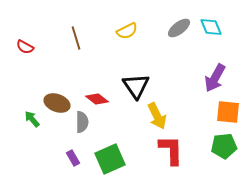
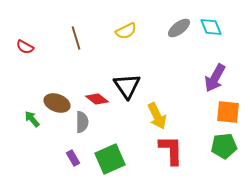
yellow semicircle: moved 1 px left
black triangle: moved 9 px left
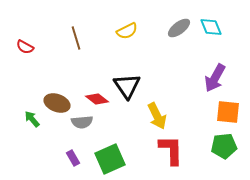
yellow semicircle: moved 1 px right
gray semicircle: rotated 85 degrees clockwise
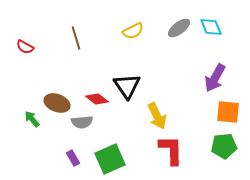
yellow semicircle: moved 6 px right
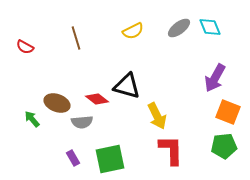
cyan diamond: moved 1 px left
black triangle: rotated 40 degrees counterclockwise
orange square: rotated 15 degrees clockwise
green square: rotated 12 degrees clockwise
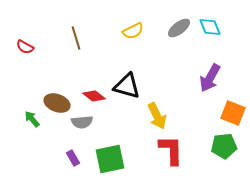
purple arrow: moved 5 px left
red diamond: moved 3 px left, 3 px up
orange square: moved 5 px right, 1 px down
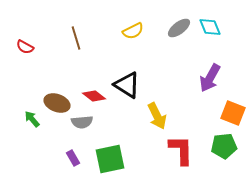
black triangle: moved 1 px up; rotated 16 degrees clockwise
red L-shape: moved 10 px right
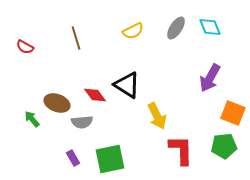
gray ellipse: moved 3 px left; rotated 20 degrees counterclockwise
red diamond: moved 1 px right, 1 px up; rotated 15 degrees clockwise
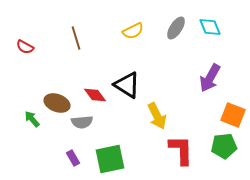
orange square: moved 2 px down
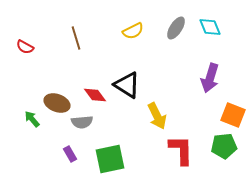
purple arrow: rotated 12 degrees counterclockwise
purple rectangle: moved 3 px left, 4 px up
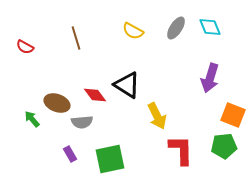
yellow semicircle: rotated 55 degrees clockwise
